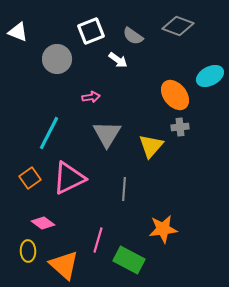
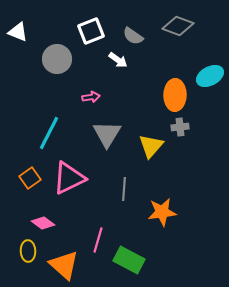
orange ellipse: rotated 40 degrees clockwise
orange star: moved 1 px left, 17 px up
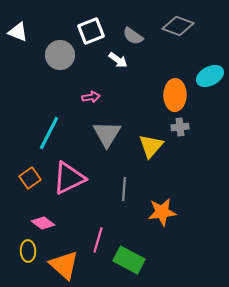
gray circle: moved 3 px right, 4 px up
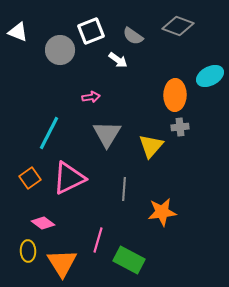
gray circle: moved 5 px up
orange triangle: moved 2 px left, 2 px up; rotated 16 degrees clockwise
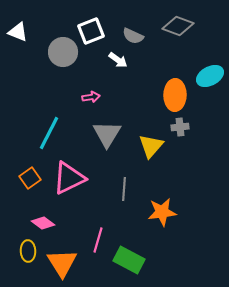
gray semicircle: rotated 10 degrees counterclockwise
gray circle: moved 3 px right, 2 px down
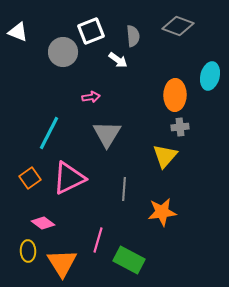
gray semicircle: rotated 120 degrees counterclockwise
cyan ellipse: rotated 48 degrees counterclockwise
yellow triangle: moved 14 px right, 10 px down
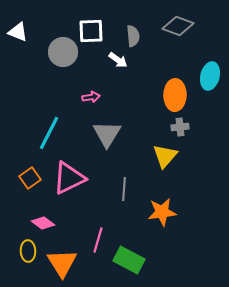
white square: rotated 20 degrees clockwise
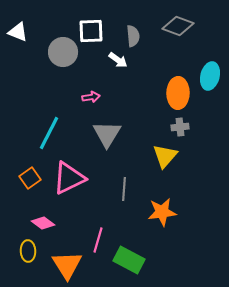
orange ellipse: moved 3 px right, 2 px up
orange triangle: moved 5 px right, 2 px down
